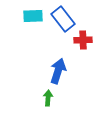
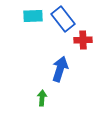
blue arrow: moved 2 px right, 2 px up
green arrow: moved 6 px left
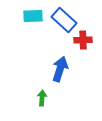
blue rectangle: moved 1 px right, 1 px down; rotated 10 degrees counterclockwise
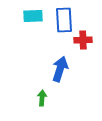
blue rectangle: rotated 45 degrees clockwise
